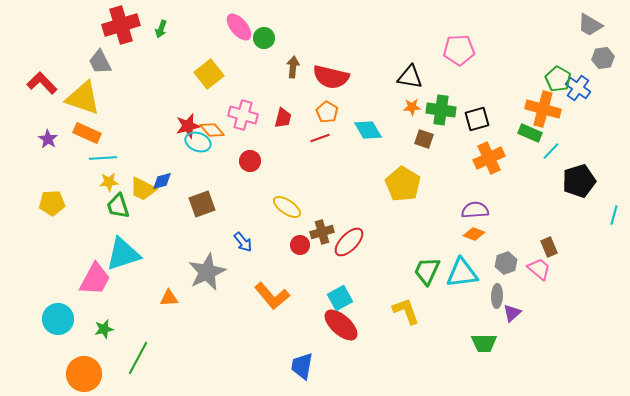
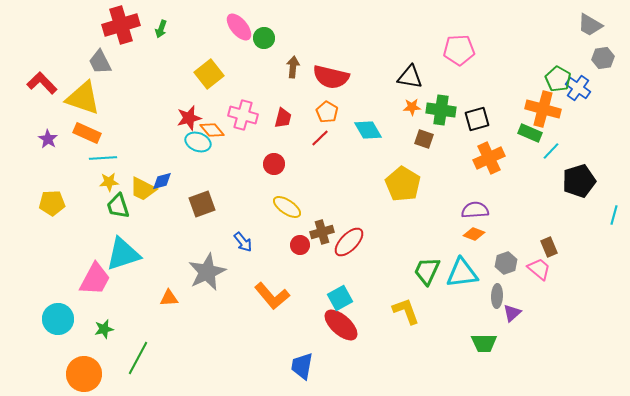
red star at (188, 126): moved 1 px right, 8 px up
red line at (320, 138): rotated 24 degrees counterclockwise
red circle at (250, 161): moved 24 px right, 3 px down
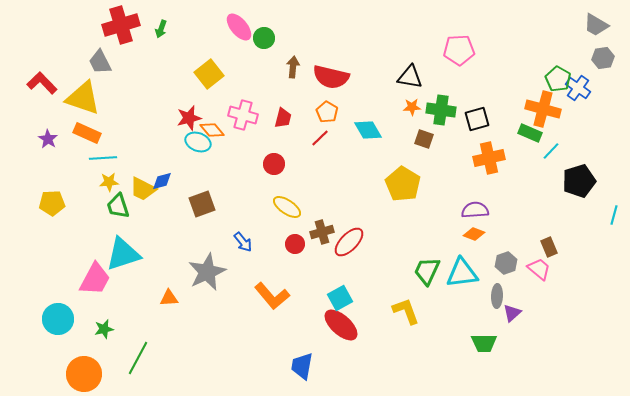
gray trapezoid at (590, 25): moved 6 px right
orange cross at (489, 158): rotated 12 degrees clockwise
red circle at (300, 245): moved 5 px left, 1 px up
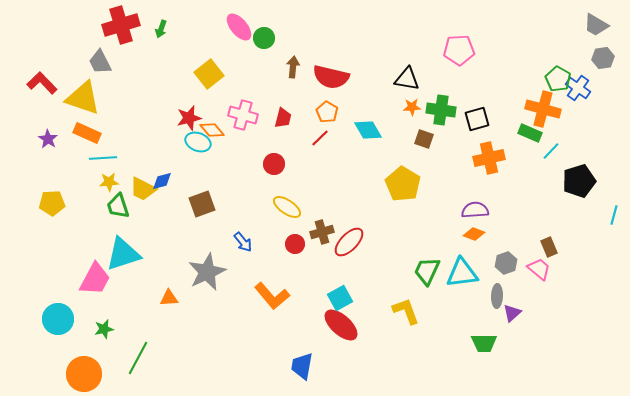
black triangle at (410, 77): moved 3 px left, 2 px down
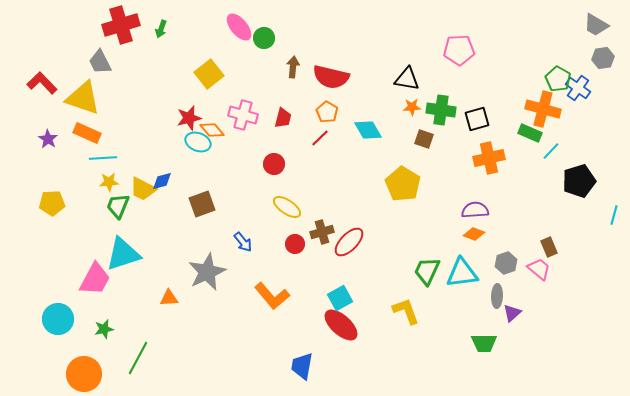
green trapezoid at (118, 206): rotated 40 degrees clockwise
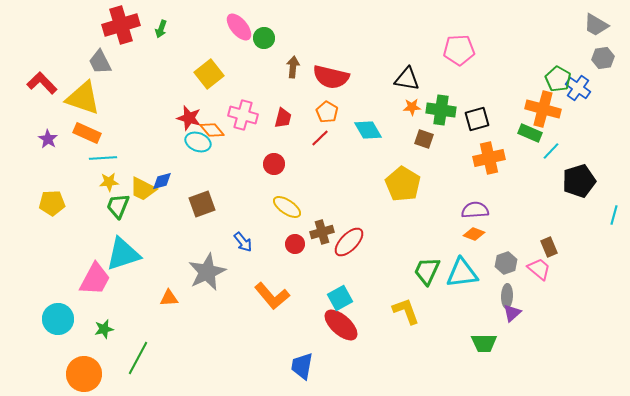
red star at (189, 118): rotated 30 degrees clockwise
gray ellipse at (497, 296): moved 10 px right
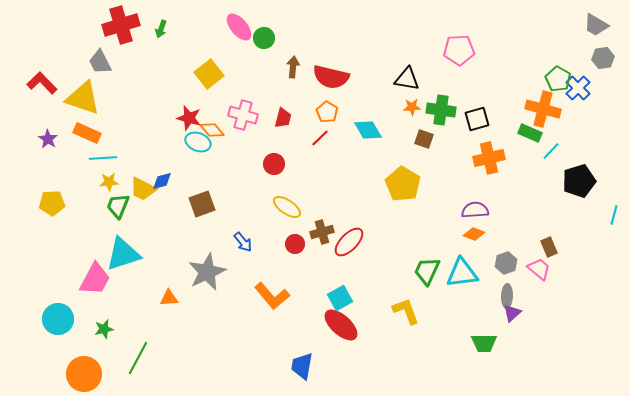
blue cross at (578, 88): rotated 10 degrees clockwise
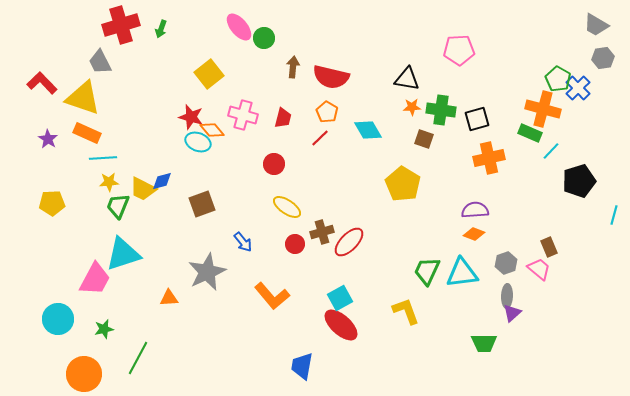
red star at (189, 118): moved 2 px right, 1 px up
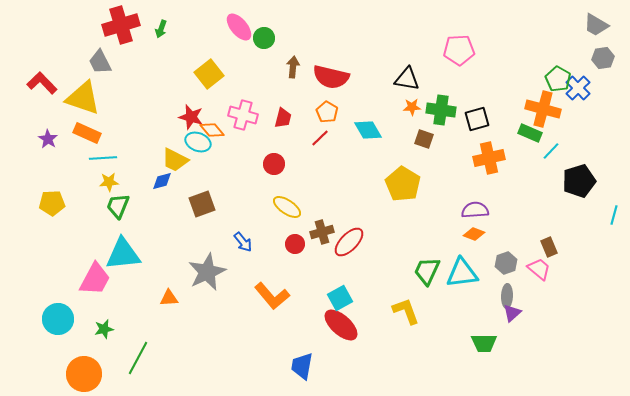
yellow trapezoid at (143, 189): moved 32 px right, 29 px up
cyan triangle at (123, 254): rotated 12 degrees clockwise
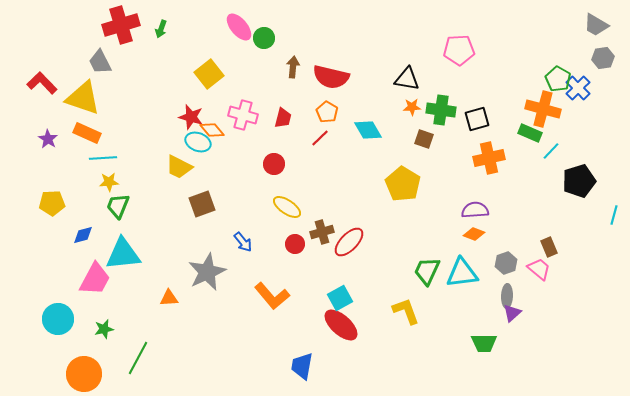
yellow trapezoid at (175, 160): moved 4 px right, 7 px down
blue diamond at (162, 181): moved 79 px left, 54 px down
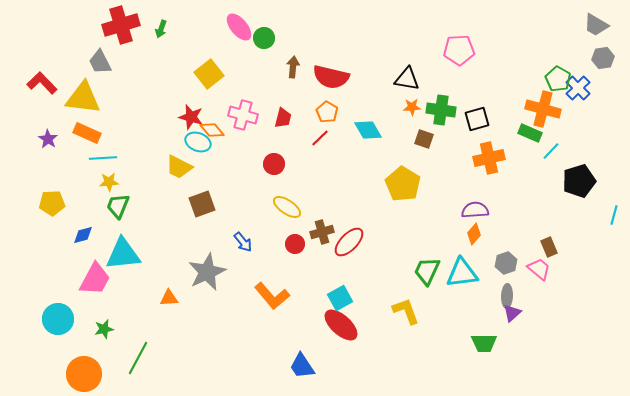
yellow triangle at (83, 98): rotated 12 degrees counterclockwise
orange diamond at (474, 234): rotated 70 degrees counterclockwise
blue trapezoid at (302, 366): rotated 44 degrees counterclockwise
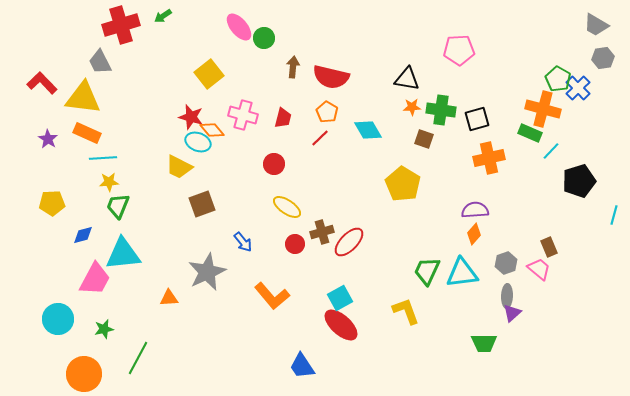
green arrow at (161, 29): moved 2 px right, 13 px up; rotated 36 degrees clockwise
